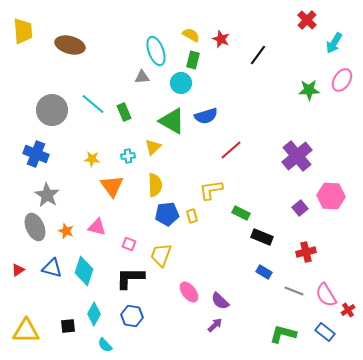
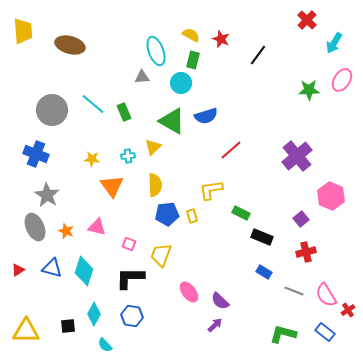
pink hexagon at (331, 196): rotated 20 degrees clockwise
purple square at (300, 208): moved 1 px right, 11 px down
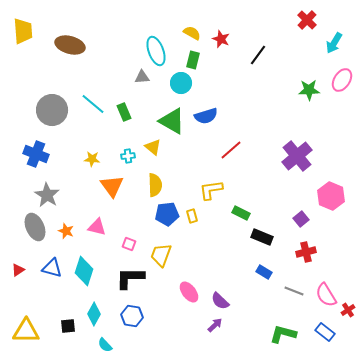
yellow semicircle at (191, 35): moved 1 px right, 2 px up
yellow triangle at (153, 147): rotated 36 degrees counterclockwise
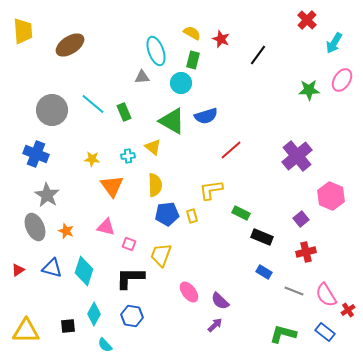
brown ellipse at (70, 45): rotated 48 degrees counterclockwise
pink triangle at (97, 227): moved 9 px right
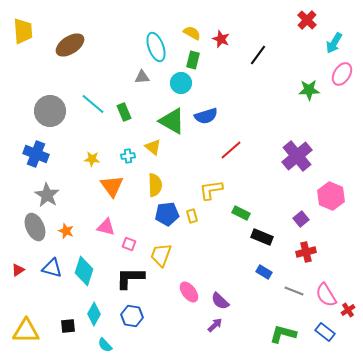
cyan ellipse at (156, 51): moved 4 px up
pink ellipse at (342, 80): moved 6 px up
gray circle at (52, 110): moved 2 px left, 1 px down
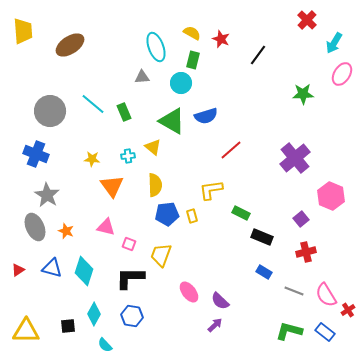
green star at (309, 90): moved 6 px left, 4 px down
purple cross at (297, 156): moved 2 px left, 2 px down
green L-shape at (283, 334): moved 6 px right, 3 px up
